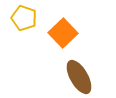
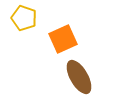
orange square: moved 6 px down; rotated 20 degrees clockwise
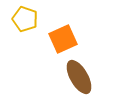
yellow pentagon: moved 1 px right, 1 px down
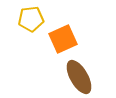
yellow pentagon: moved 6 px right; rotated 25 degrees counterclockwise
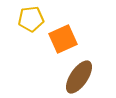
brown ellipse: rotated 64 degrees clockwise
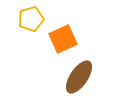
yellow pentagon: rotated 10 degrees counterclockwise
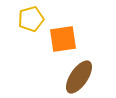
orange square: rotated 16 degrees clockwise
